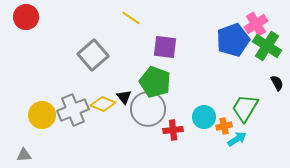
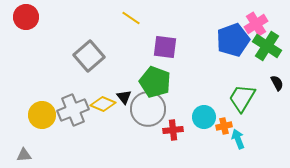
gray square: moved 4 px left, 1 px down
green trapezoid: moved 3 px left, 10 px up
cyan arrow: moved 1 px right; rotated 78 degrees counterclockwise
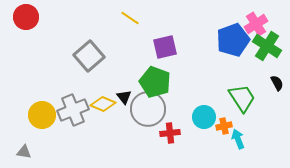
yellow line: moved 1 px left
purple square: rotated 20 degrees counterclockwise
green trapezoid: rotated 116 degrees clockwise
red cross: moved 3 px left, 3 px down
gray triangle: moved 3 px up; rotated 14 degrees clockwise
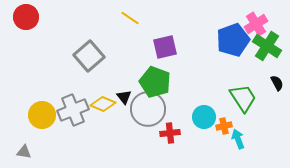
green trapezoid: moved 1 px right
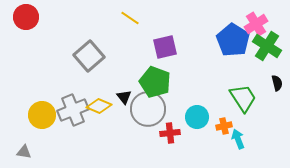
blue pentagon: rotated 20 degrees counterclockwise
black semicircle: rotated 14 degrees clockwise
yellow diamond: moved 4 px left, 2 px down
cyan circle: moved 7 px left
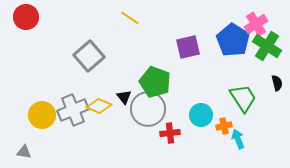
purple square: moved 23 px right
cyan circle: moved 4 px right, 2 px up
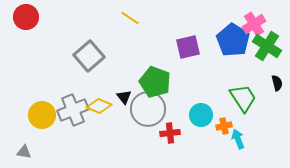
pink cross: moved 2 px left
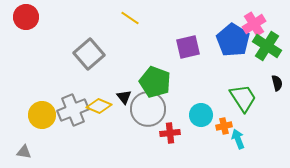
gray square: moved 2 px up
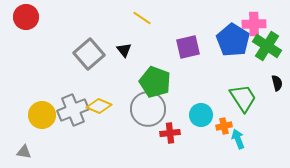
yellow line: moved 12 px right
pink cross: rotated 30 degrees clockwise
black triangle: moved 47 px up
